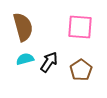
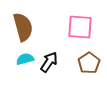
brown pentagon: moved 8 px right, 7 px up
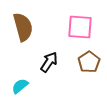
cyan semicircle: moved 5 px left, 27 px down; rotated 24 degrees counterclockwise
brown pentagon: moved 1 px up
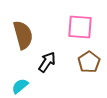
brown semicircle: moved 8 px down
black arrow: moved 2 px left
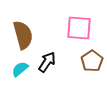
pink square: moved 1 px left, 1 px down
brown pentagon: moved 3 px right, 1 px up
cyan semicircle: moved 17 px up
